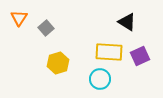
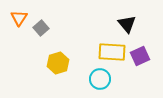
black triangle: moved 2 px down; rotated 18 degrees clockwise
gray square: moved 5 px left
yellow rectangle: moved 3 px right
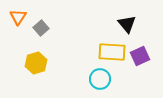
orange triangle: moved 1 px left, 1 px up
yellow hexagon: moved 22 px left
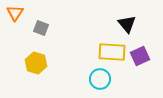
orange triangle: moved 3 px left, 4 px up
gray square: rotated 28 degrees counterclockwise
yellow hexagon: rotated 25 degrees counterclockwise
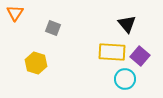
gray square: moved 12 px right
purple square: rotated 24 degrees counterclockwise
cyan circle: moved 25 px right
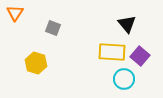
cyan circle: moved 1 px left
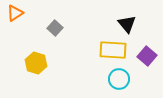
orange triangle: rotated 24 degrees clockwise
gray square: moved 2 px right; rotated 21 degrees clockwise
yellow rectangle: moved 1 px right, 2 px up
purple square: moved 7 px right
cyan circle: moved 5 px left
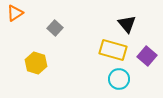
yellow rectangle: rotated 12 degrees clockwise
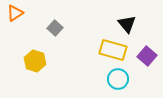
yellow hexagon: moved 1 px left, 2 px up
cyan circle: moved 1 px left
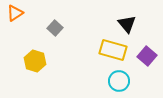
cyan circle: moved 1 px right, 2 px down
